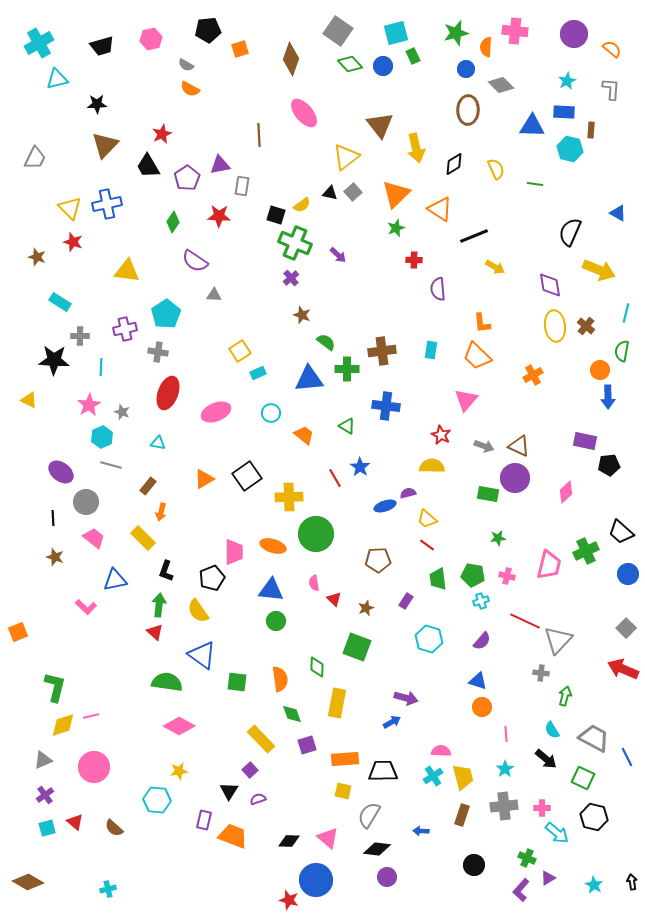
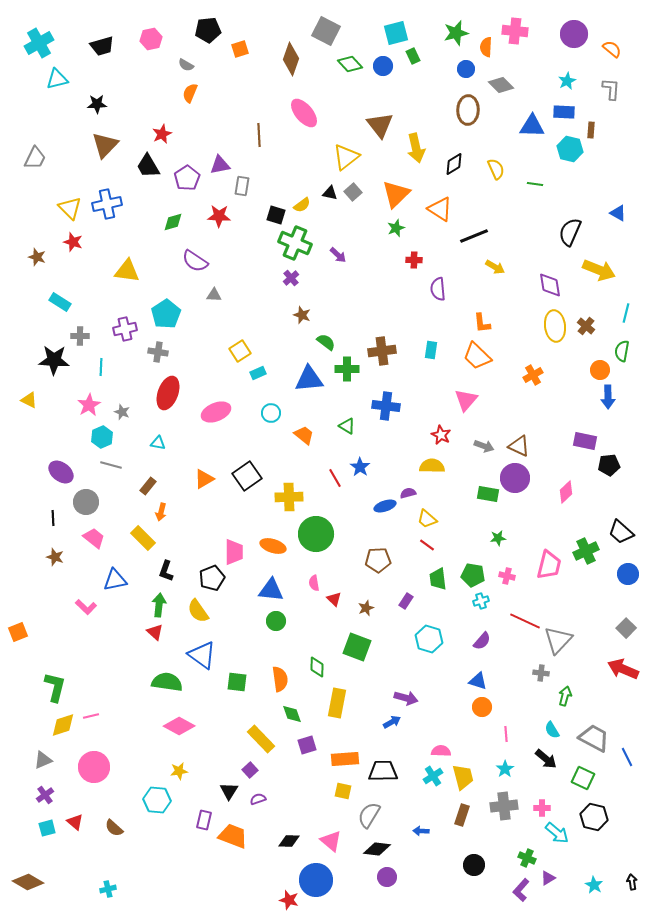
gray square at (338, 31): moved 12 px left; rotated 8 degrees counterclockwise
orange semicircle at (190, 89): moved 4 px down; rotated 84 degrees clockwise
green diamond at (173, 222): rotated 40 degrees clockwise
pink triangle at (328, 838): moved 3 px right, 3 px down
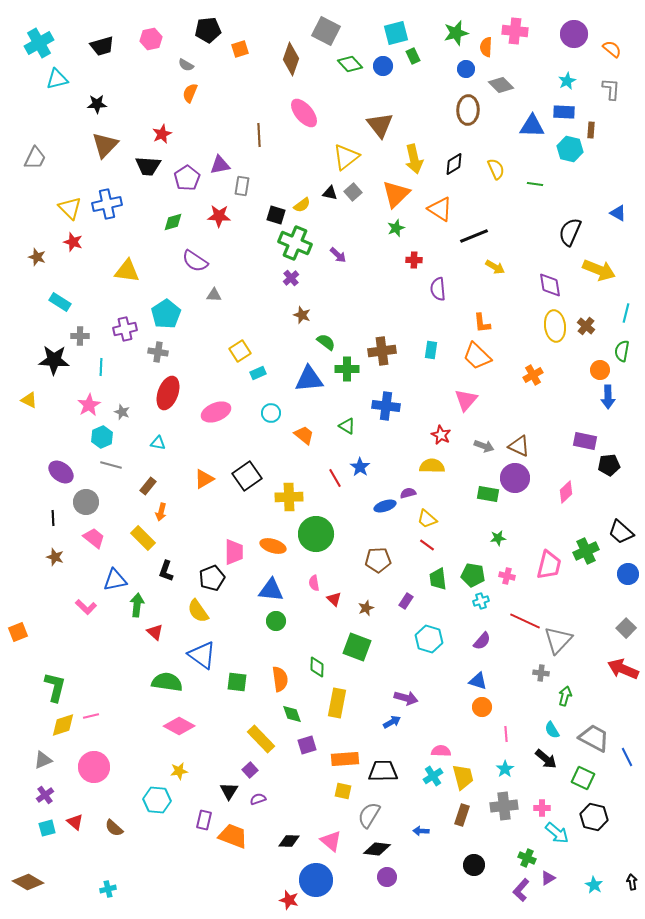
yellow arrow at (416, 148): moved 2 px left, 11 px down
black trapezoid at (148, 166): rotated 56 degrees counterclockwise
green arrow at (159, 605): moved 22 px left
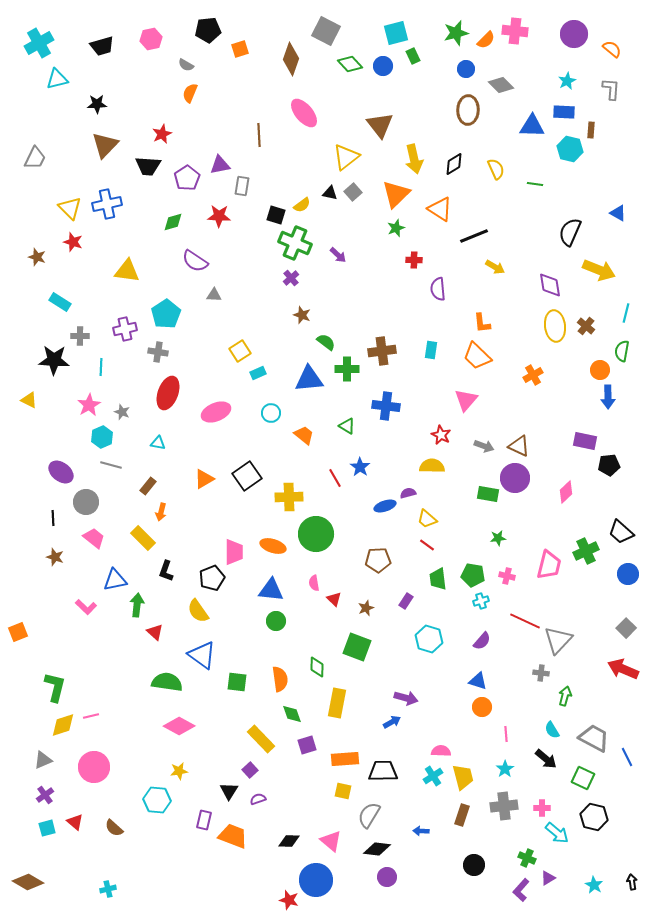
orange semicircle at (486, 47): moved 7 px up; rotated 138 degrees counterclockwise
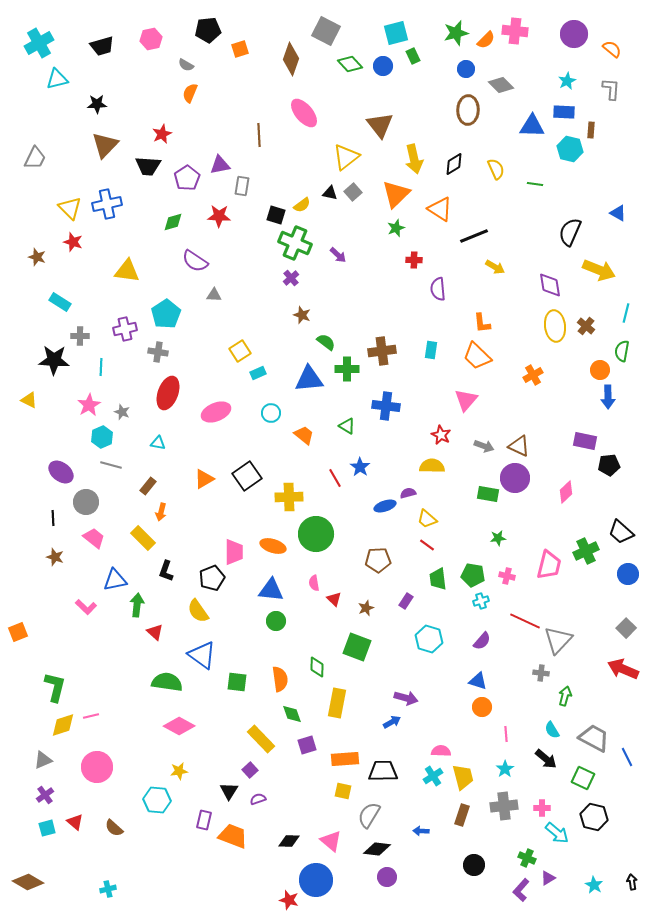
pink circle at (94, 767): moved 3 px right
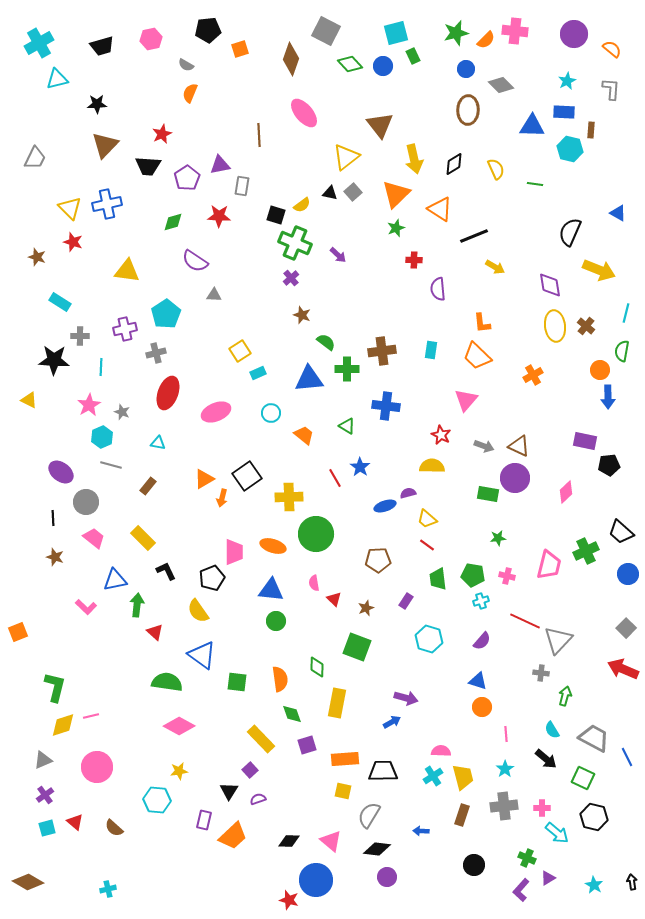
gray cross at (158, 352): moved 2 px left, 1 px down; rotated 24 degrees counterclockwise
orange arrow at (161, 512): moved 61 px right, 14 px up
black L-shape at (166, 571): rotated 135 degrees clockwise
orange trapezoid at (233, 836): rotated 116 degrees clockwise
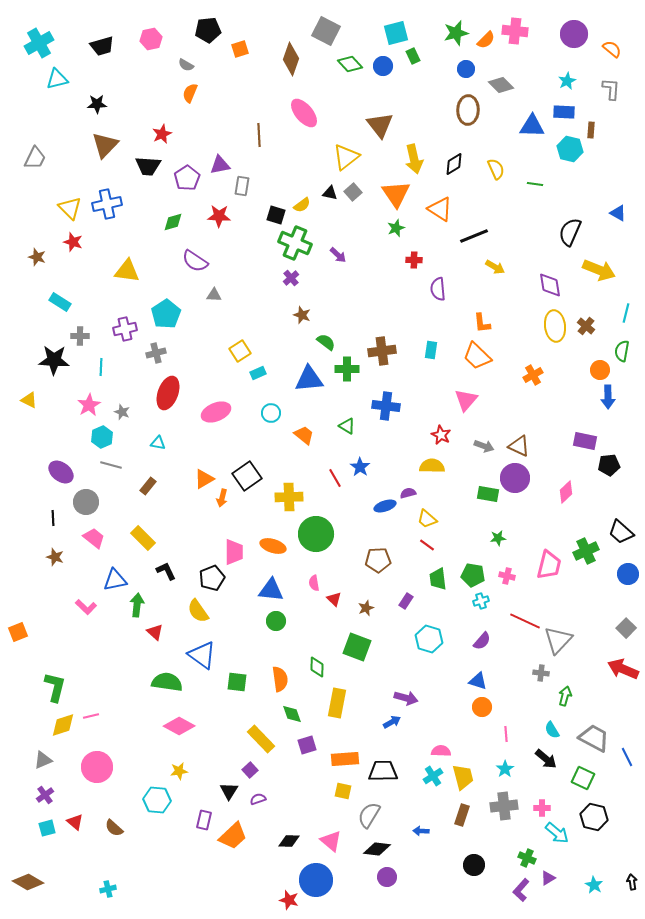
orange triangle at (396, 194): rotated 20 degrees counterclockwise
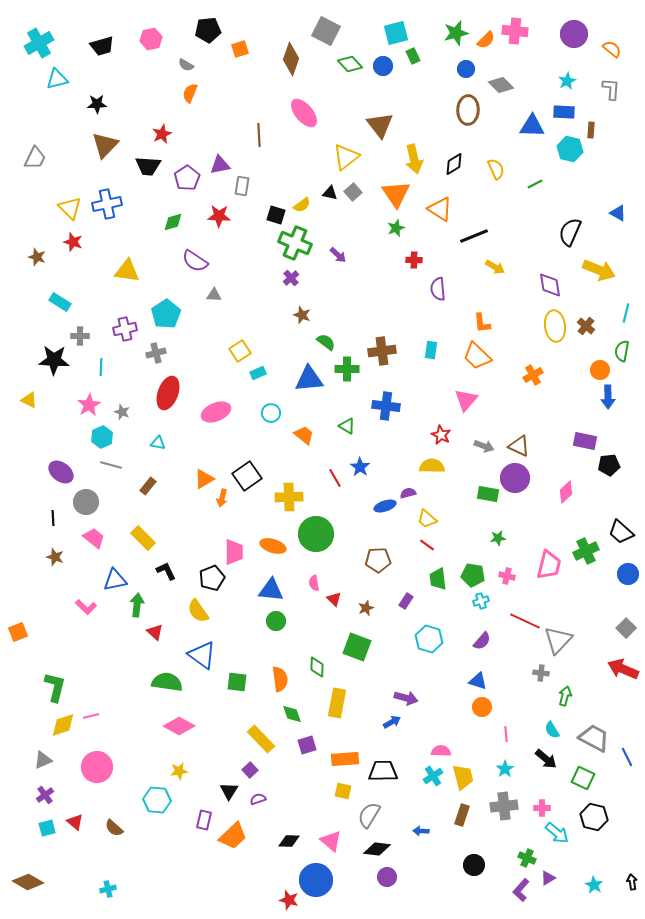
green line at (535, 184): rotated 35 degrees counterclockwise
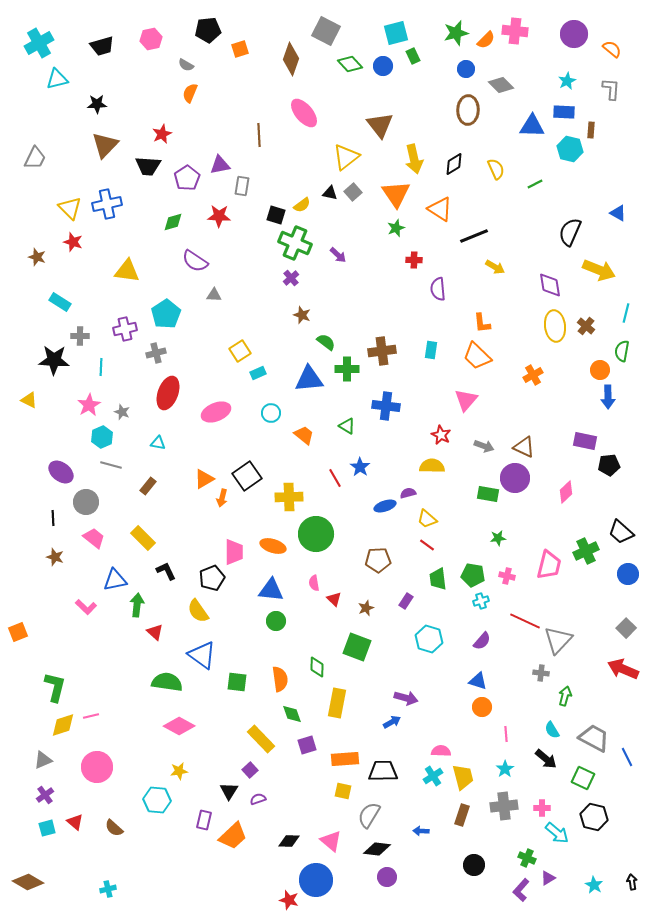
brown triangle at (519, 446): moved 5 px right, 1 px down
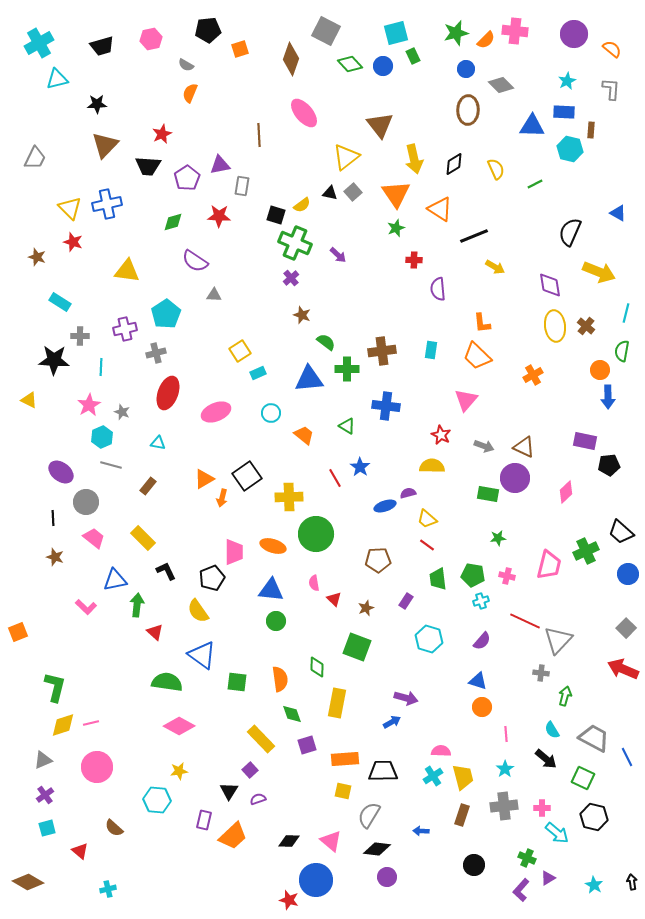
yellow arrow at (599, 270): moved 2 px down
pink line at (91, 716): moved 7 px down
red triangle at (75, 822): moved 5 px right, 29 px down
